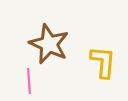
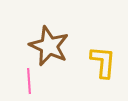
brown star: moved 2 px down
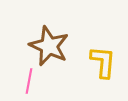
pink line: rotated 15 degrees clockwise
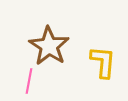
brown star: rotated 9 degrees clockwise
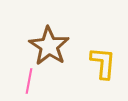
yellow L-shape: moved 1 px down
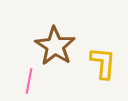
brown star: moved 6 px right
